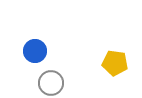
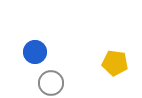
blue circle: moved 1 px down
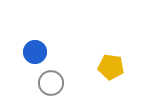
yellow pentagon: moved 4 px left, 4 px down
